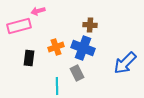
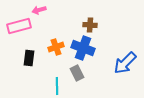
pink arrow: moved 1 px right, 1 px up
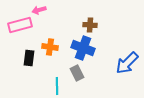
pink rectangle: moved 1 px right, 1 px up
orange cross: moved 6 px left; rotated 28 degrees clockwise
blue arrow: moved 2 px right
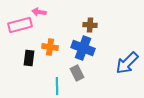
pink arrow: moved 2 px down; rotated 24 degrees clockwise
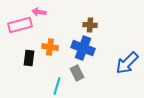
cyan line: rotated 18 degrees clockwise
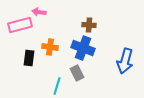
brown cross: moved 1 px left
blue arrow: moved 2 px left, 2 px up; rotated 30 degrees counterclockwise
